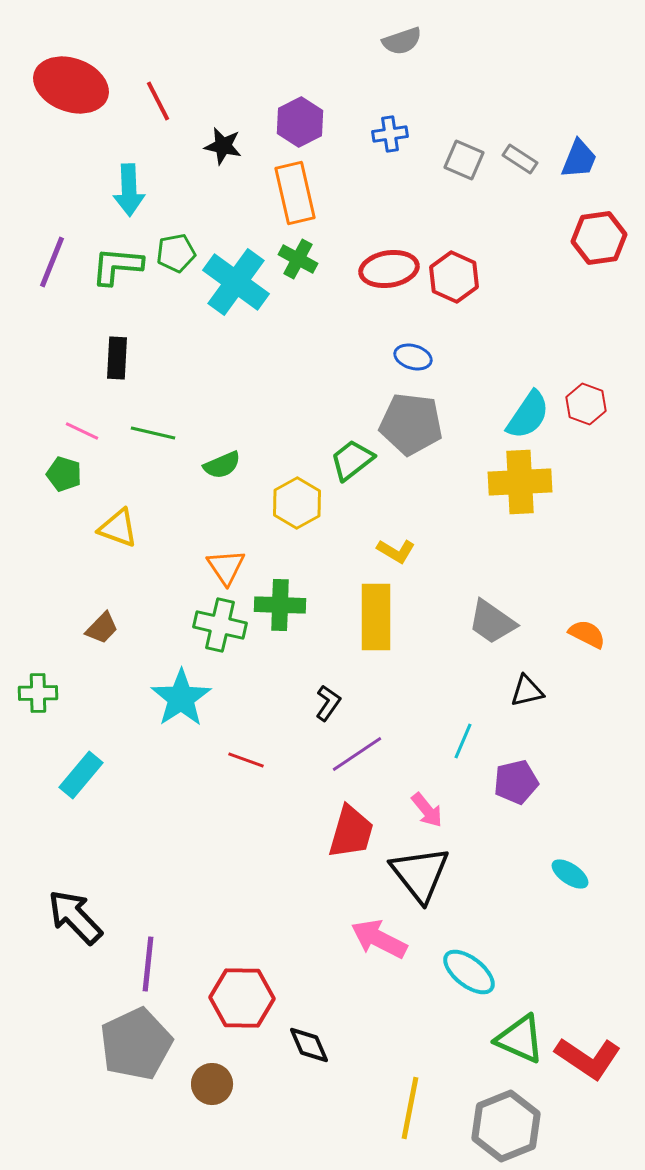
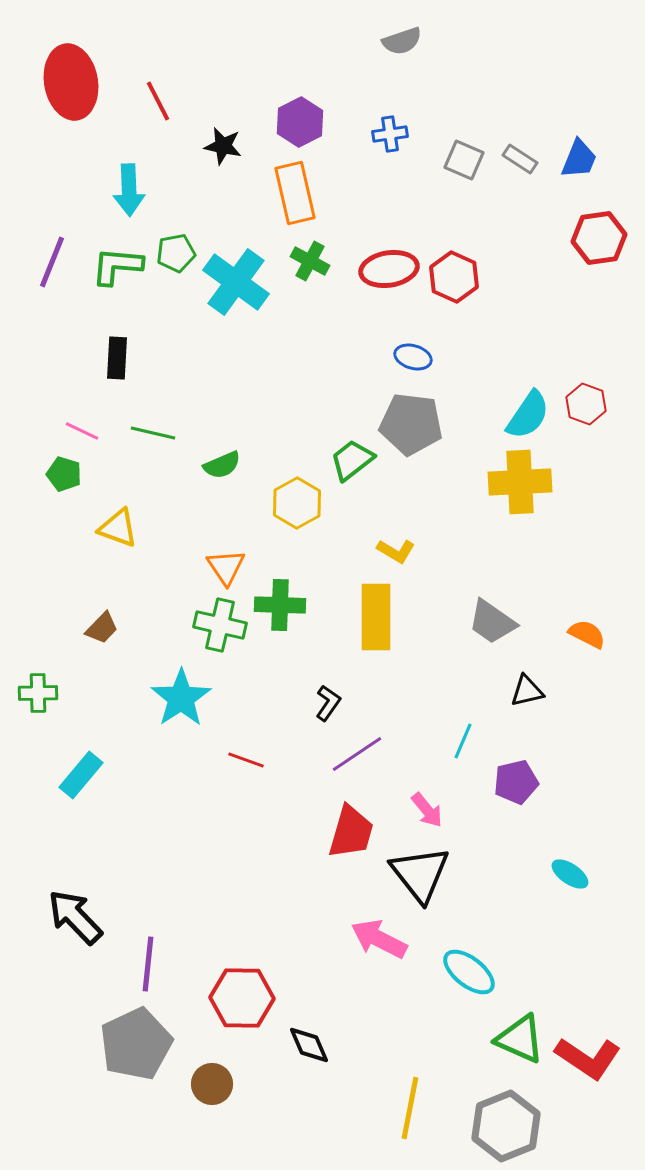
red ellipse at (71, 85): moved 3 px up; rotated 60 degrees clockwise
green cross at (298, 259): moved 12 px right, 2 px down
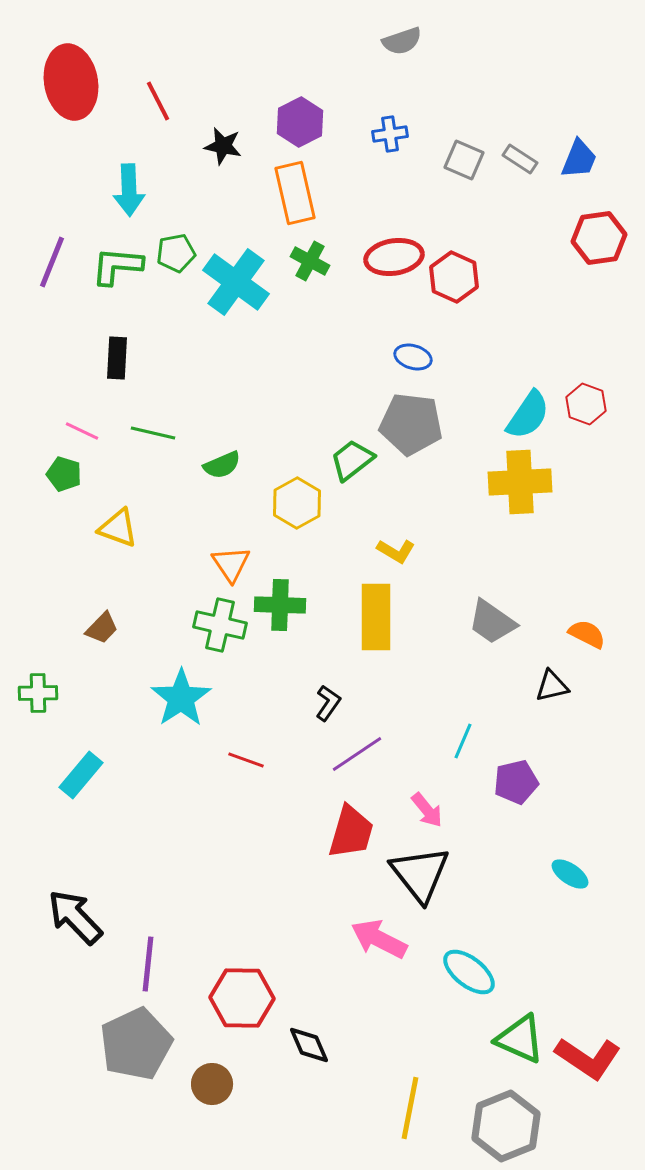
red ellipse at (389, 269): moved 5 px right, 12 px up
orange triangle at (226, 567): moved 5 px right, 3 px up
black triangle at (527, 691): moved 25 px right, 5 px up
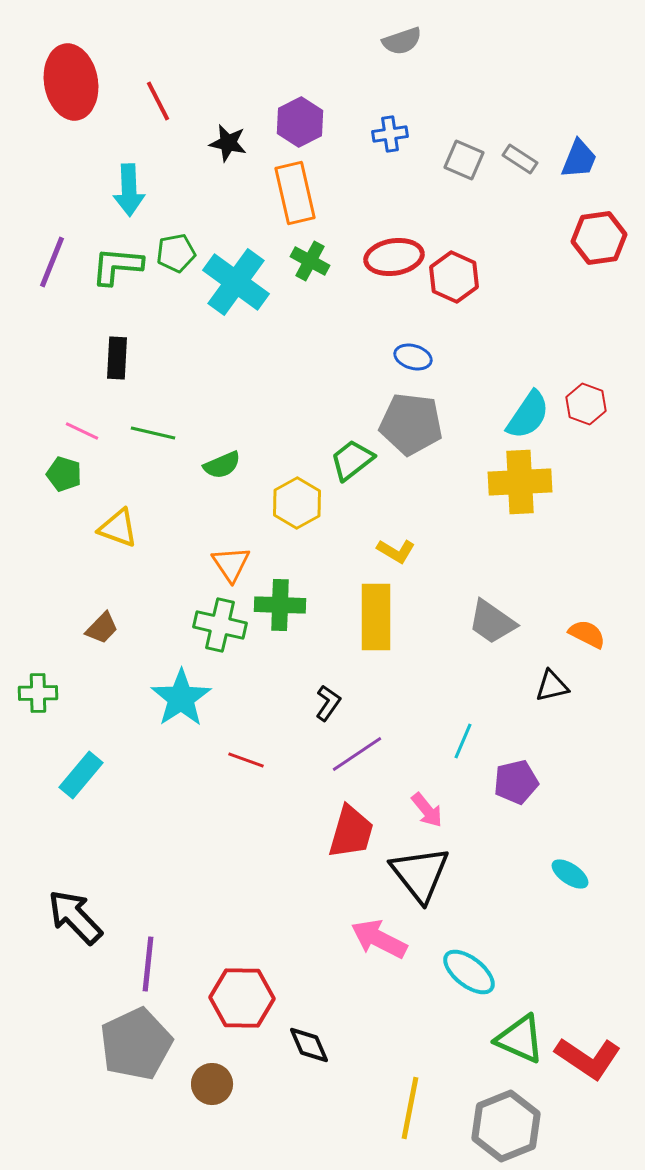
black star at (223, 146): moved 5 px right, 3 px up
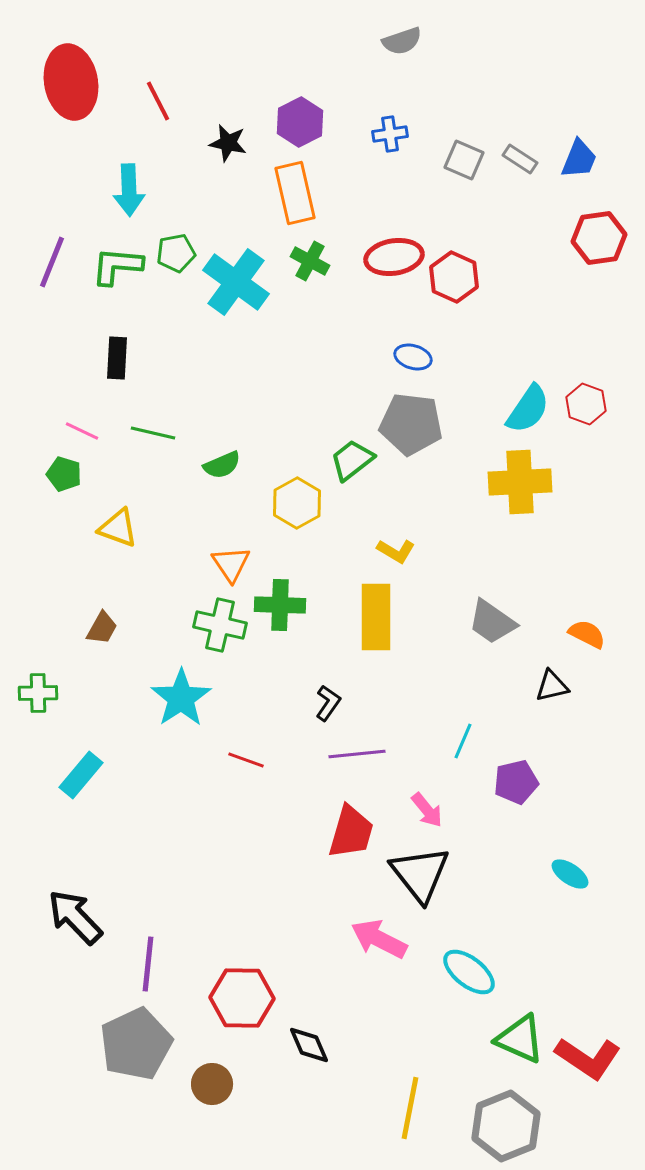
cyan semicircle at (528, 415): moved 6 px up
brown trapezoid at (102, 628): rotated 15 degrees counterclockwise
purple line at (357, 754): rotated 28 degrees clockwise
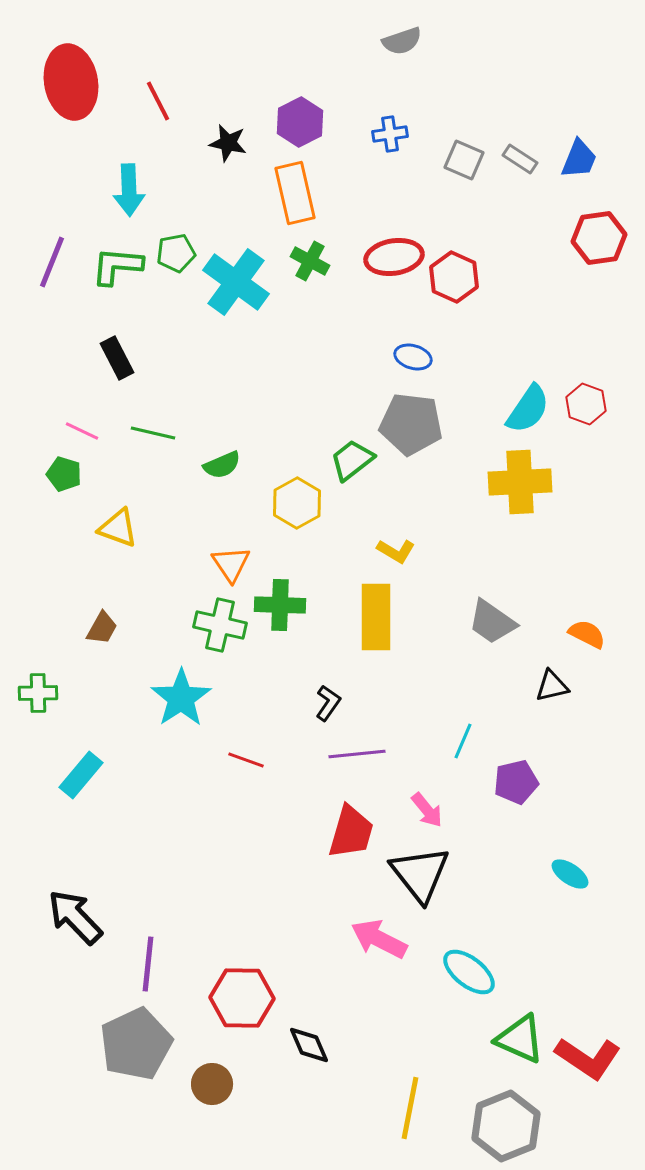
black rectangle at (117, 358): rotated 30 degrees counterclockwise
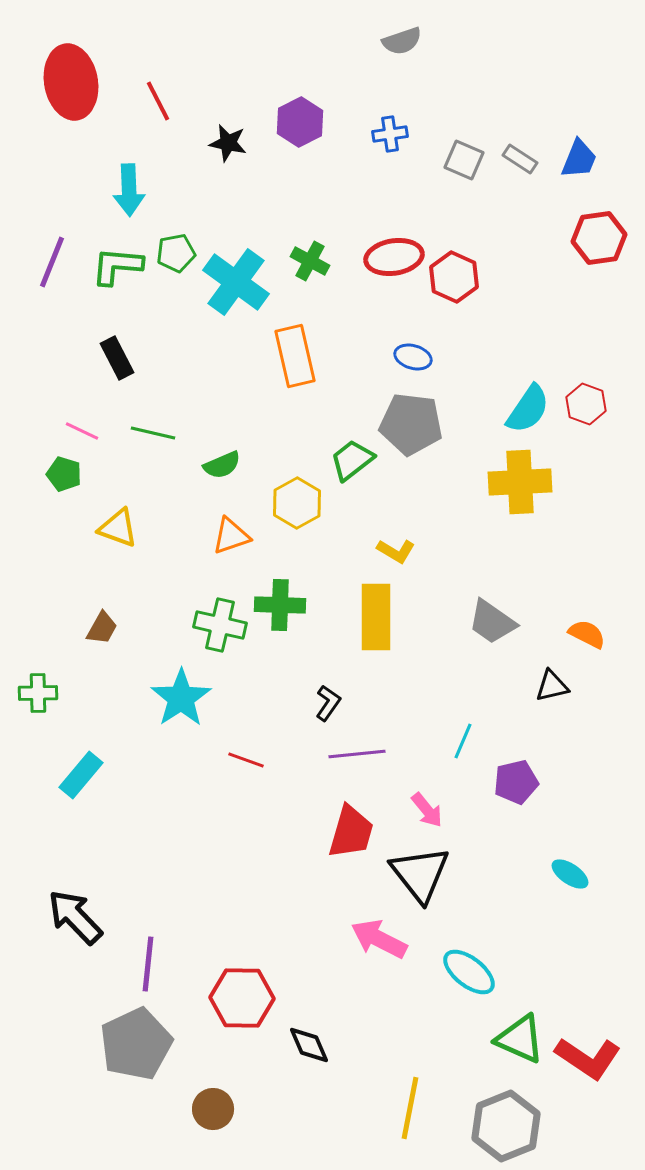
orange rectangle at (295, 193): moved 163 px down
orange triangle at (231, 564): moved 28 px up; rotated 45 degrees clockwise
brown circle at (212, 1084): moved 1 px right, 25 px down
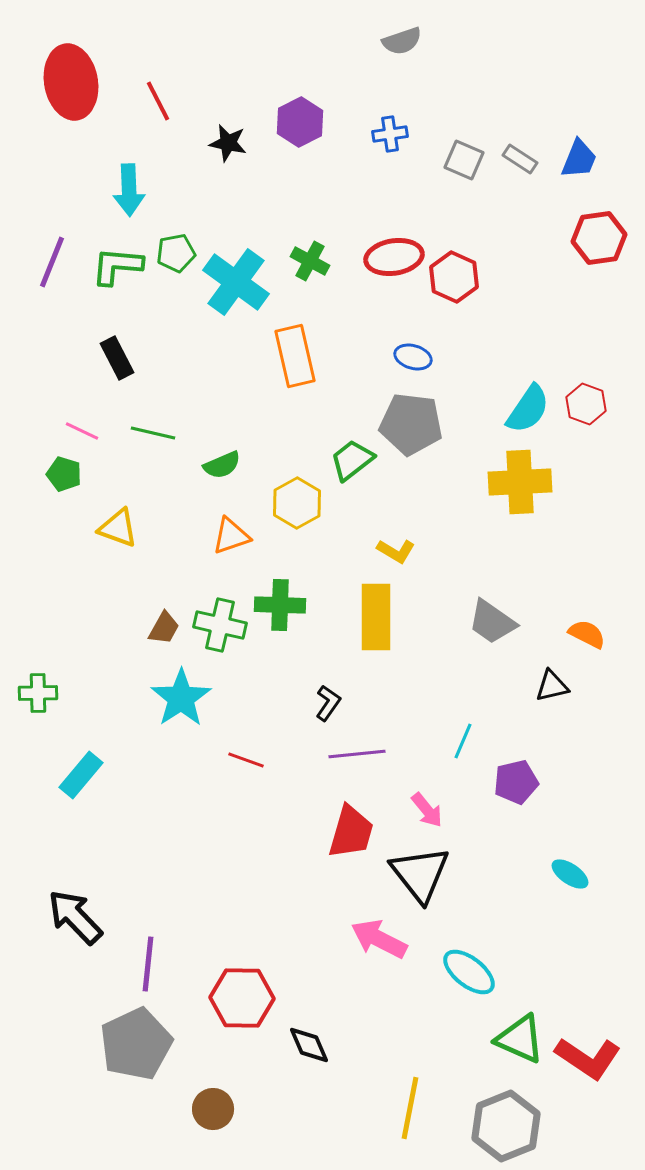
brown trapezoid at (102, 628): moved 62 px right
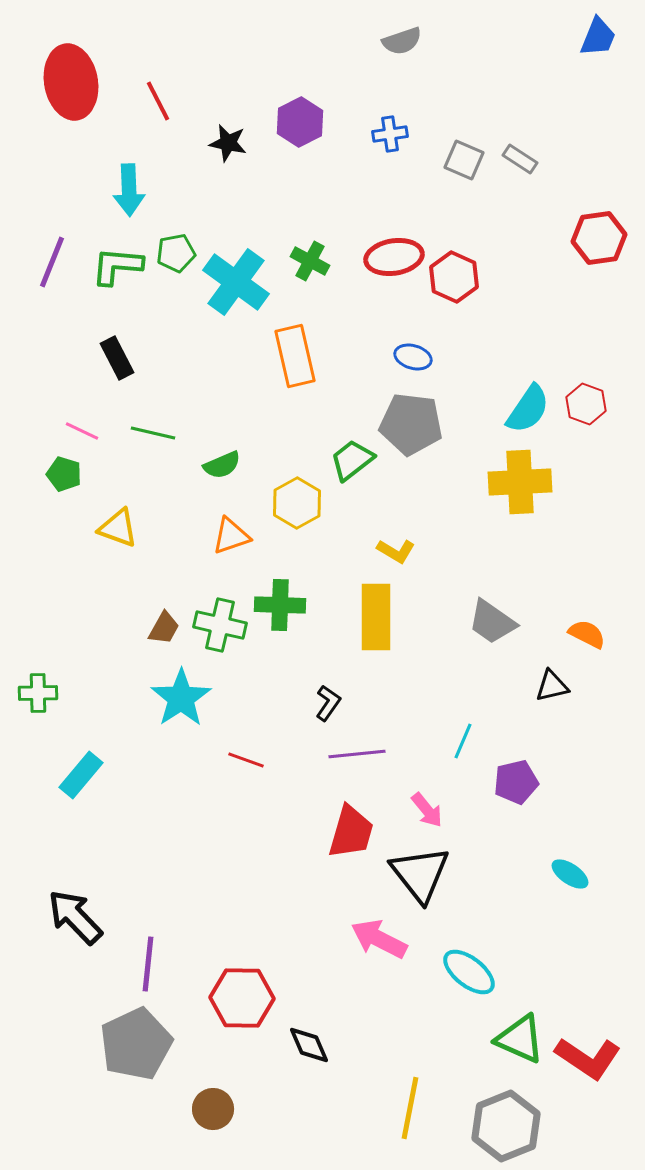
blue trapezoid at (579, 159): moved 19 px right, 122 px up
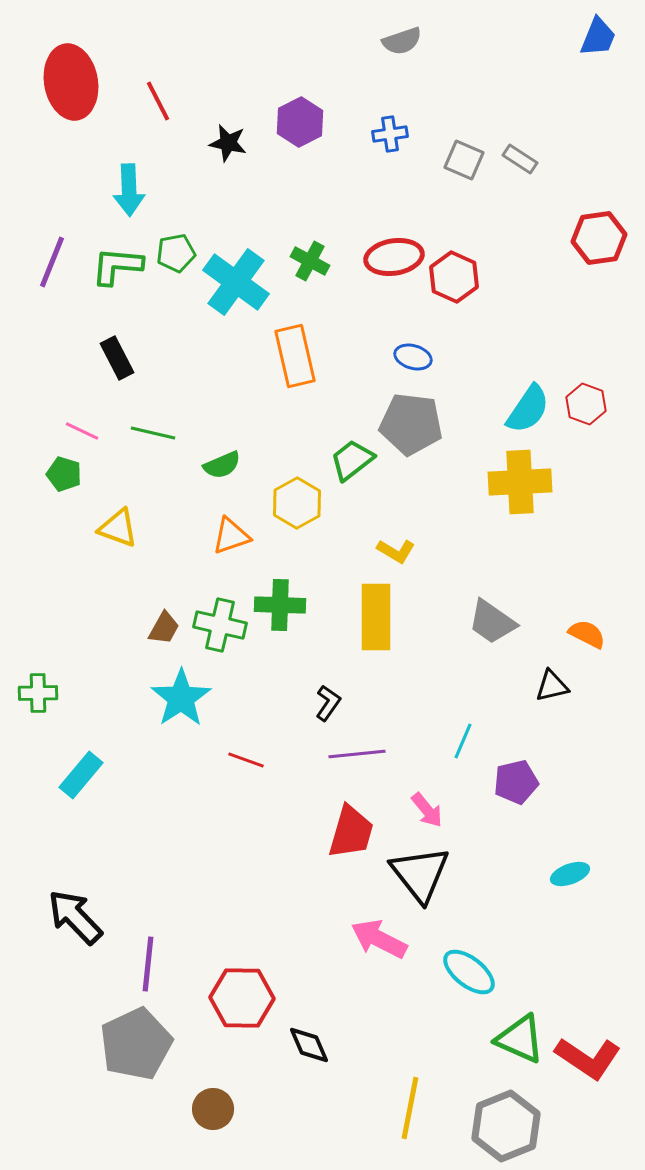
cyan ellipse at (570, 874): rotated 54 degrees counterclockwise
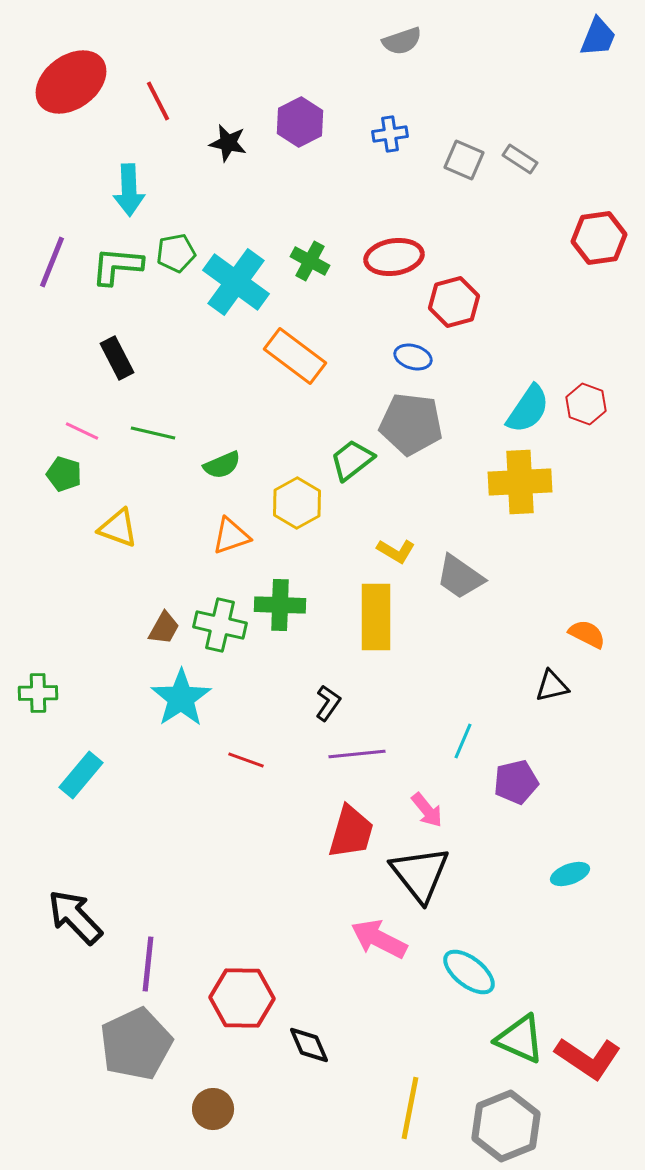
red ellipse at (71, 82): rotated 64 degrees clockwise
red hexagon at (454, 277): moved 25 px down; rotated 21 degrees clockwise
orange rectangle at (295, 356): rotated 40 degrees counterclockwise
gray trapezoid at (492, 622): moved 32 px left, 45 px up
